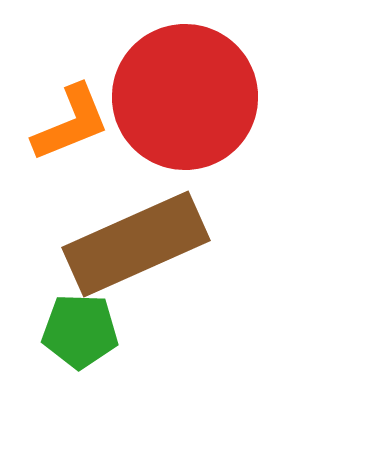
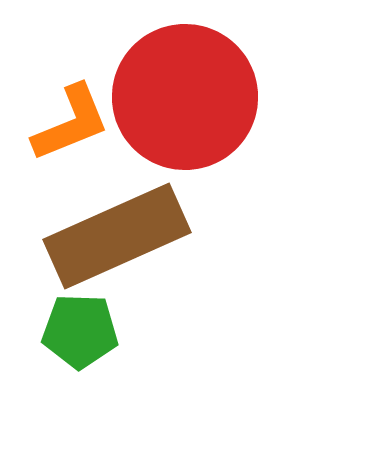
brown rectangle: moved 19 px left, 8 px up
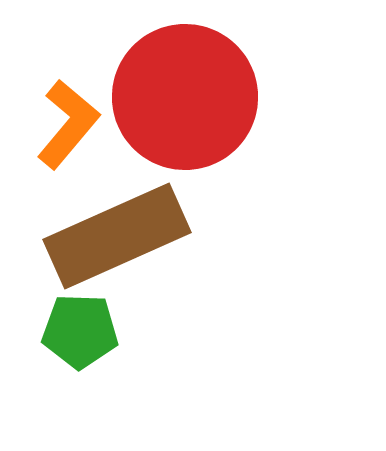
orange L-shape: moved 3 px left, 1 px down; rotated 28 degrees counterclockwise
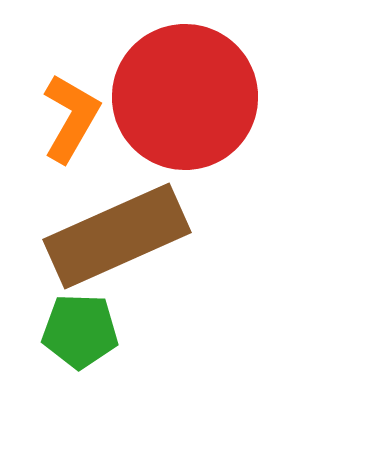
orange L-shape: moved 3 px right, 6 px up; rotated 10 degrees counterclockwise
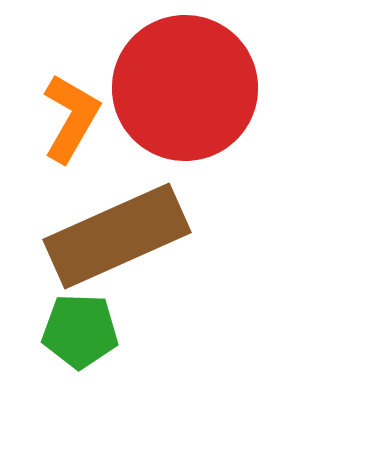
red circle: moved 9 px up
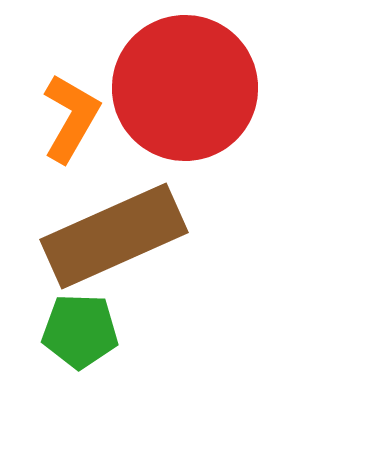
brown rectangle: moved 3 px left
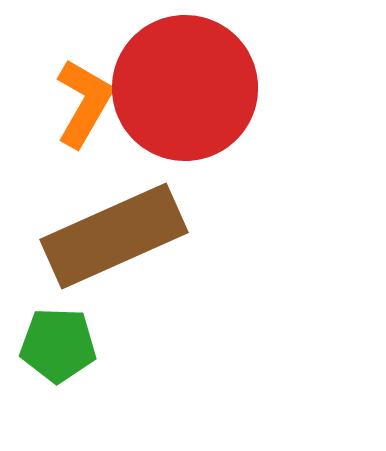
orange L-shape: moved 13 px right, 15 px up
green pentagon: moved 22 px left, 14 px down
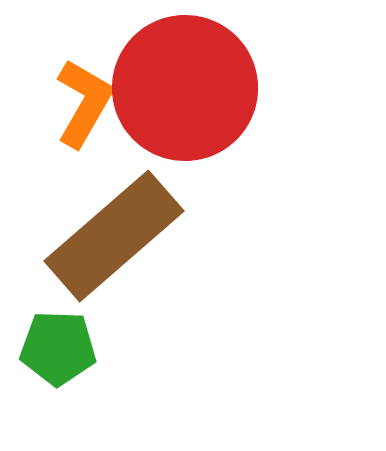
brown rectangle: rotated 17 degrees counterclockwise
green pentagon: moved 3 px down
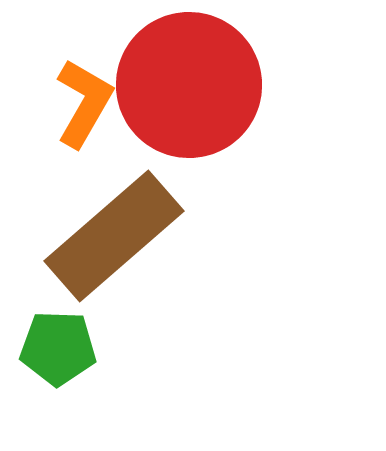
red circle: moved 4 px right, 3 px up
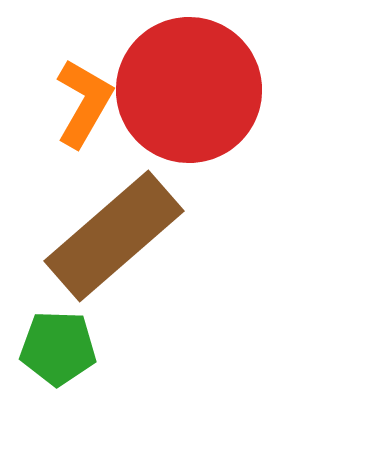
red circle: moved 5 px down
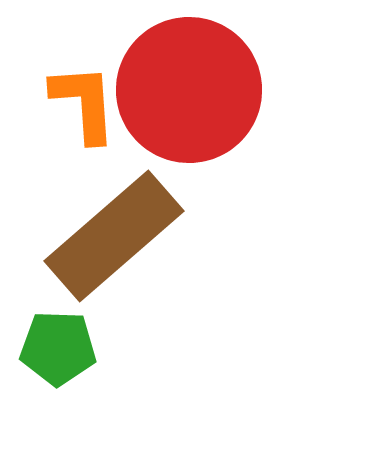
orange L-shape: rotated 34 degrees counterclockwise
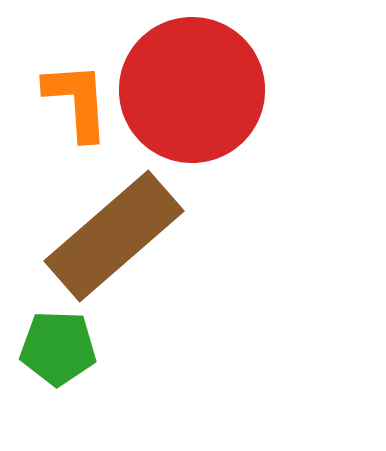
red circle: moved 3 px right
orange L-shape: moved 7 px left, 2 px up
